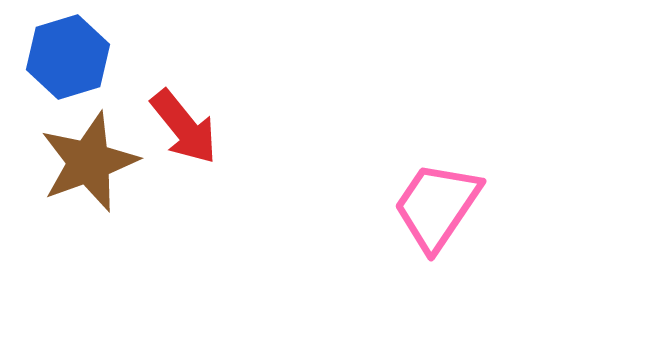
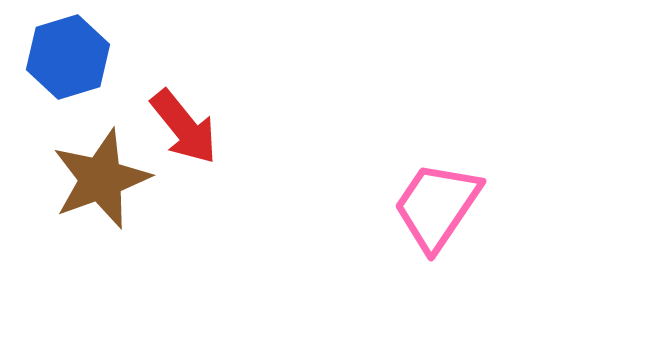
brown star: moved 12 px right, 17 px down
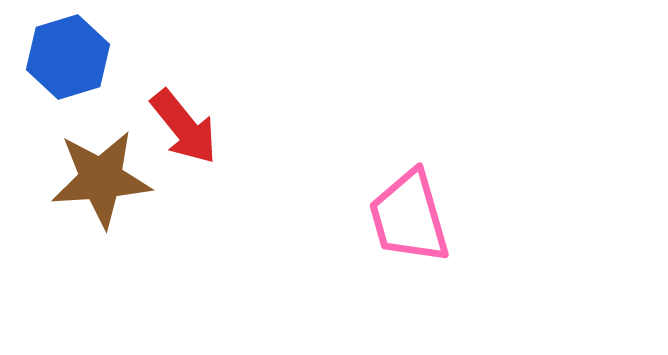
brown star: rotated 16 degrees clockwise
pink trapezoid: moved 28 px left, 11 px down; rotated 50 degrees counterclockwise
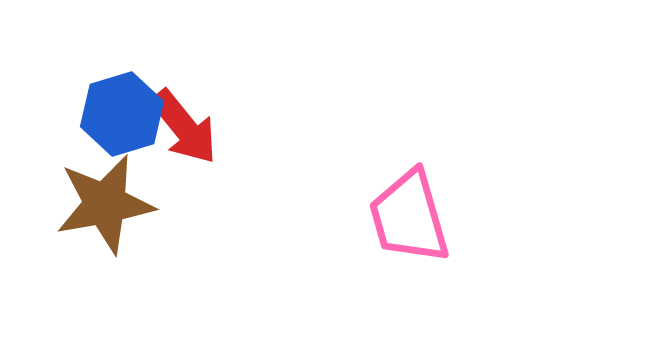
blue hexagon: moved 54 px right, 57 px down
brown star: moved 4 px right, 25 px down; rotated 6 degrees counterclockwise
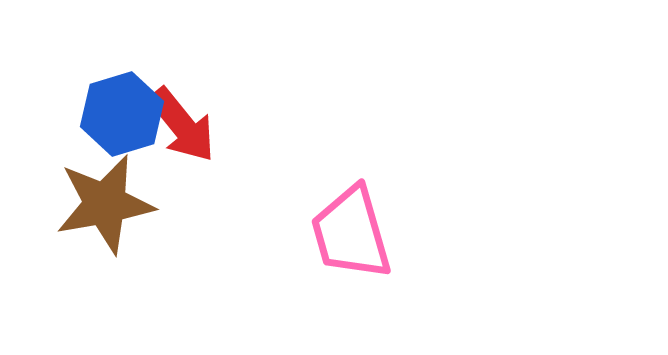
red arrow: moved 2 px left, 2 px up
pink trapezoid: moved 58 px left, 16 px down
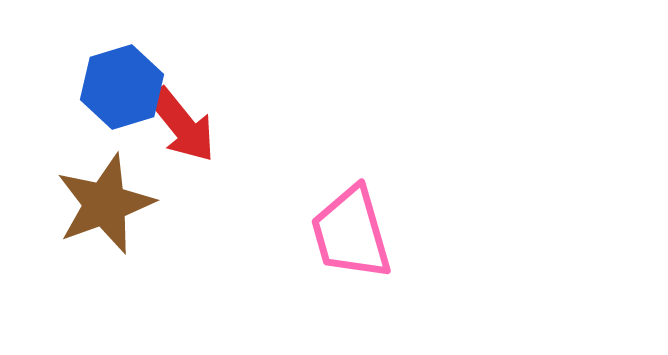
blue hexagon: moved 27 px up
brown star: rotated 10 degrees counterclockwise
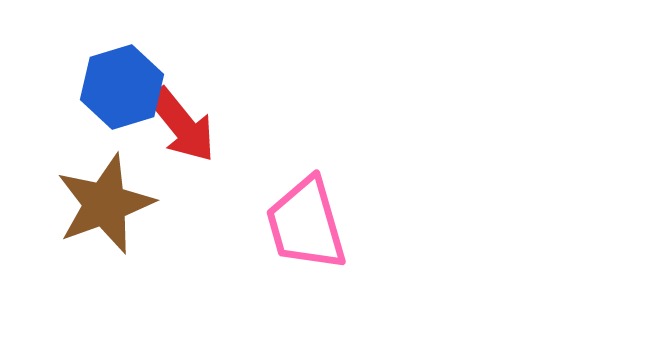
pink trapezoid: moved 45 px left, 9 px up
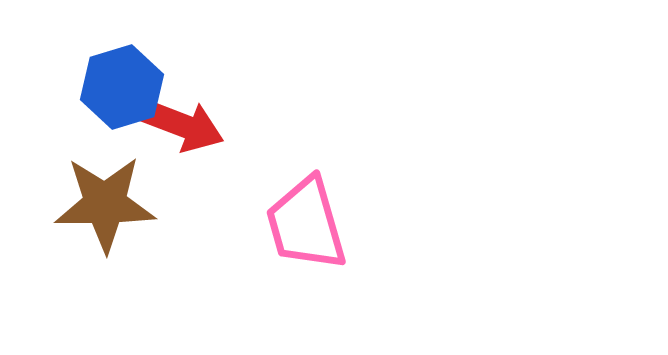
red arrow: rotated 30 degrees counterclockwise
brown star: rotated 20 degrees clockwise
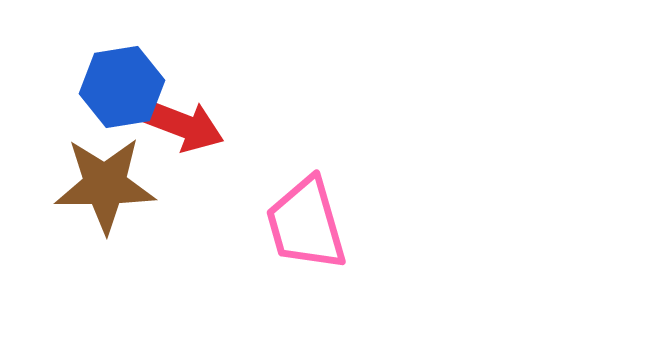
blue hexagon: rotated 8 degrees clockwise
brown star: moved 19 px up
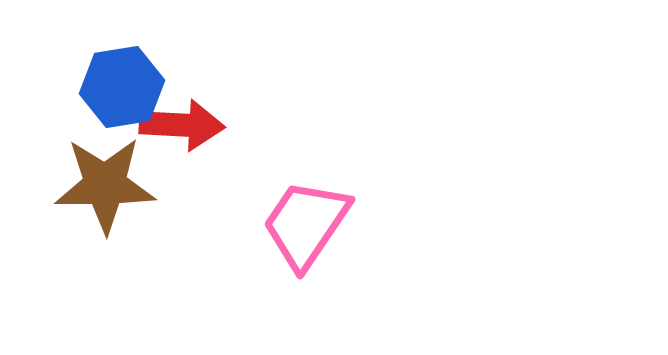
red arrow: rotated 18 degrees counterclockwise
pink trapezoid: rotated 50 degrees clockwise
